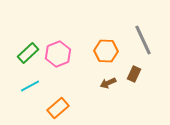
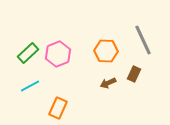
orange rectangle: rotated 25 degrees counterclockwise
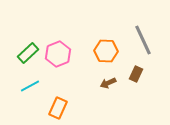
brown rectangle: moved 2 px right
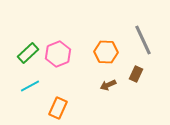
orange hexagon: moved 1 px down
brown arrow: moved 2 px down
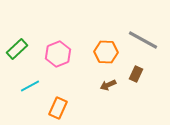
gray line: rotated 36 degrees counterclockwise
green rectangle: moved 11 px left, 4 px up
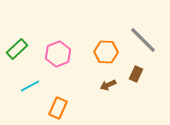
gray line: rotated 16 degrees clockwise
